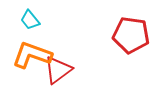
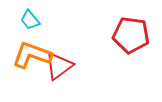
red triangle: moved 1 px right, 4 px up
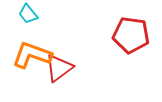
cyan trapezoid: moved 2 px left, 6 px up
red triangle: moved 2 px down
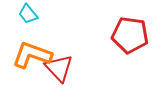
red pentagon: moved 1 px left
red triangle: rotated 36 degrees counterclockwise
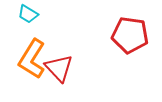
cyan trapezoid: rotated 20 degrees counterclockwise
orange L-shape: moved 4 px down; rotated 78 degrees counterclockwise
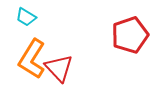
cyan trapezoid: moved 2 px left, 3 px down
red pentagon: rotated 27 degrees counterclockwise
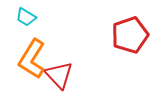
red triangle: moved 7 px down
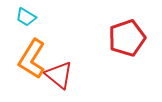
red pentagon: moved 3 px left, 3 px down
red triangle: rotated 8 degrees counterclockwise
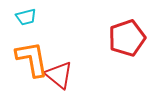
cyan trapezoid: rotated 45 degrees counterclockwise
orange L-shape: rotated 138 degrees clockwise
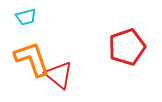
red pentagon: moved 9 px down
orange L-shape: rotated 9 degrees counterclockwise
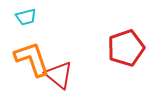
red pentagon: moved 1 px left, 1 px down
